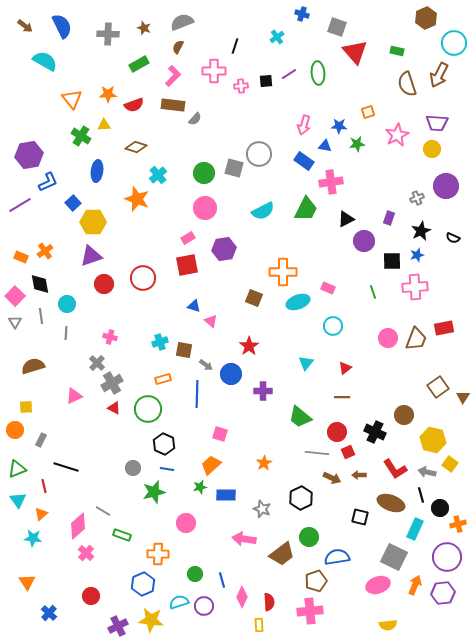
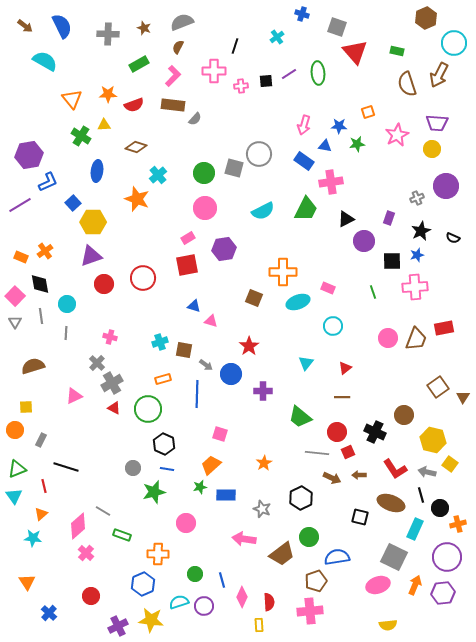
pink triangle at (211, 321): rotated 24 degrees counterclockwise
cyan triangle at (18, 500): moved 4 px left, 4 px up
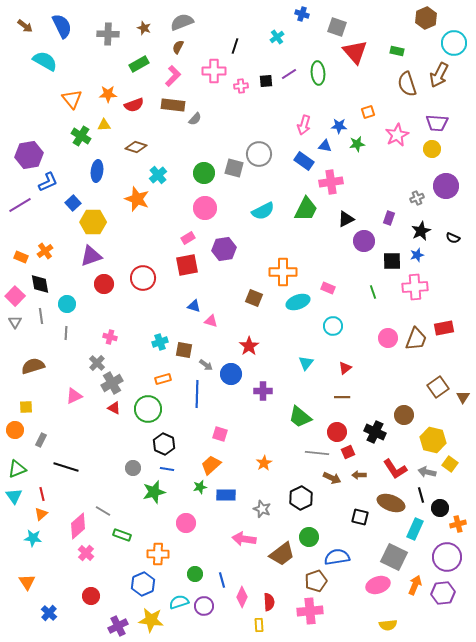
red line at (44, 486): moved 2 px left, 8 px down
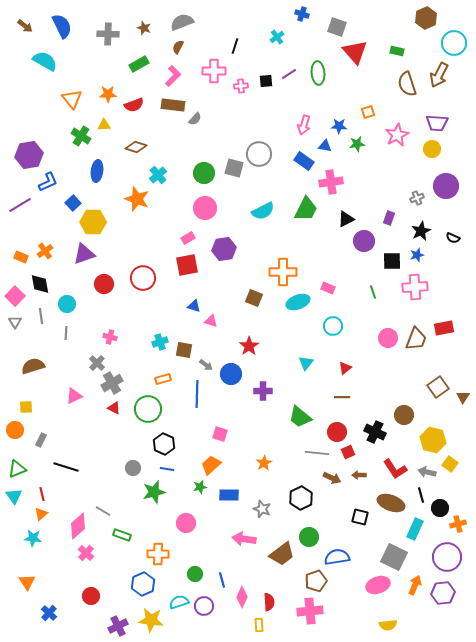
purple triangle at (91, 256): moved 7 px left, 2 px up
blue rectangle at (226, 495): moved 3 px right
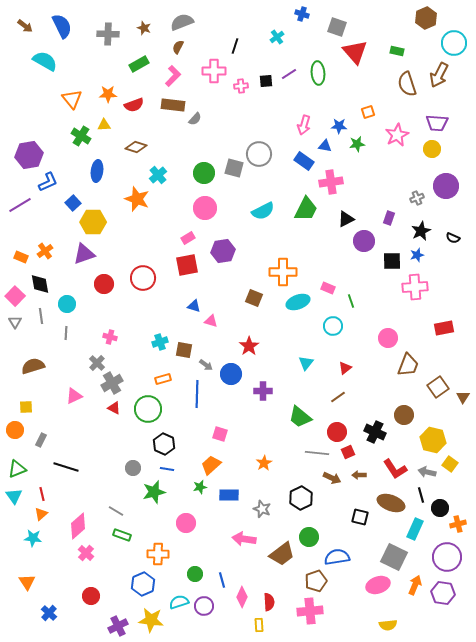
purple hexagon at (224, 249): moved 1 px left, 2 px down
green line at (373, 292): moved 22 px left, 9 px down
brown trapezoid at (416, 339): moved 8 px left, 26 px down
brown line at (342, 397): moved 4 px left; rotated 35 degrees counterclockwise
gray line at (103, 511): moved 13 px right
purple hexagon at (443, 593): rotated 15 degrees clockwise
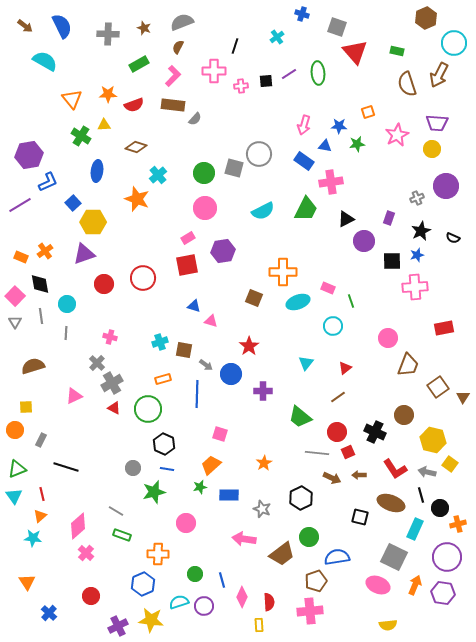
orange triangle at (41, 514): moved 1 px left, 2 px down
pink ellipse at (378, 585): rotated 40 degrees clockwise
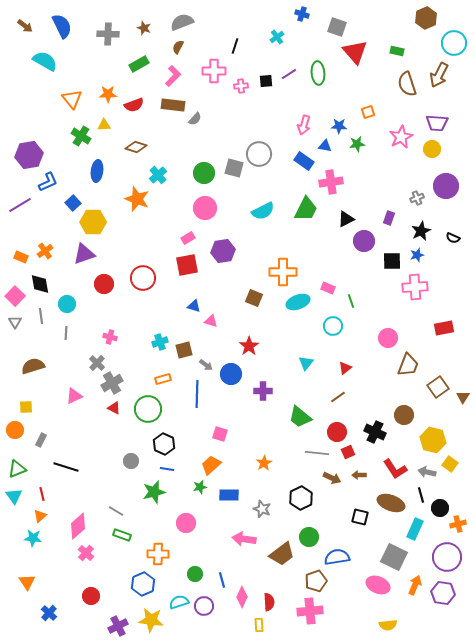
pink star at (397, 135): moved 4 px right, 2 px down
brown square at (184, 350): rotated 24 degrees counterclockwise
gray circle at (133, 468): moved 2 px left, 7 px up
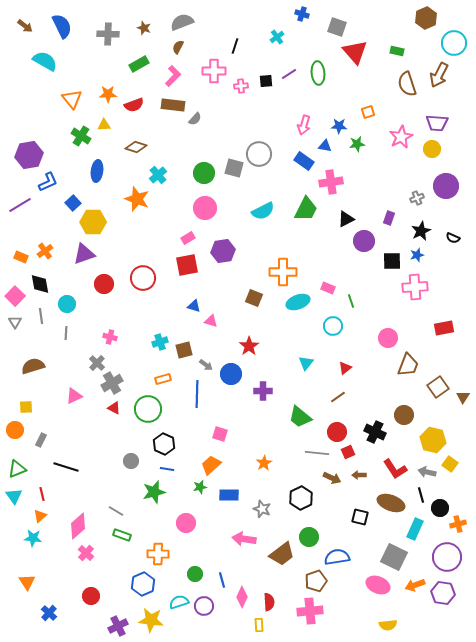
orange arrow at (415, 585): rotated 132 degrees counterclockwise
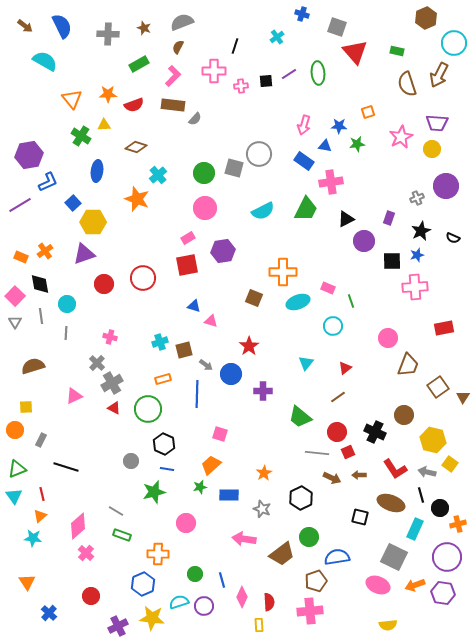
orange star at (264, 463): moved 10 px down
yellow star at (151, 620): moved 1 px right, 2 px up
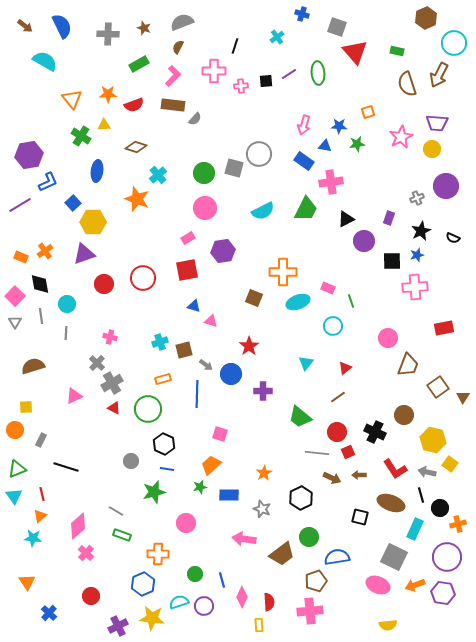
red square at (187, 265): moved 5 px down
